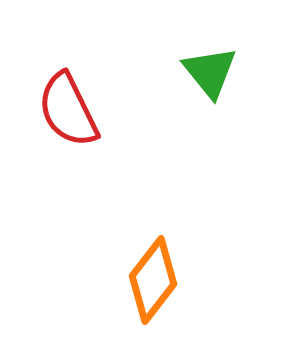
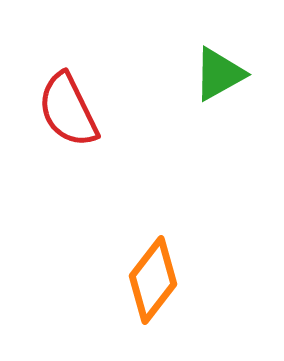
green triangle: moved 9 px right, 2 px down; rotated 40 degrees clockwise
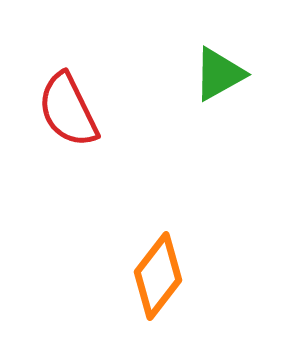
orange diamond: moved 5 px right, 4 px up
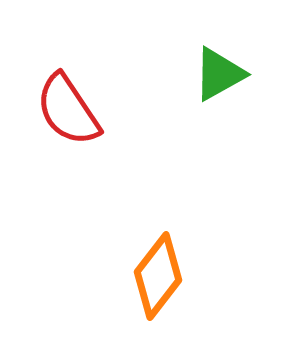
red semicircle: rotated 8 degrees counterclockwise
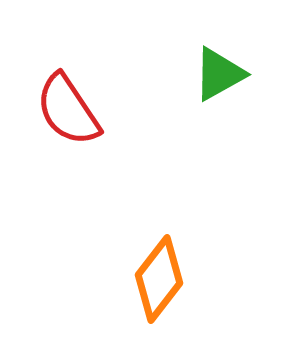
orange diamond: moved 1 px right, 3 px down
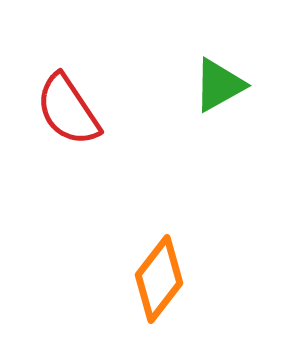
green triangle: moved 11 px down
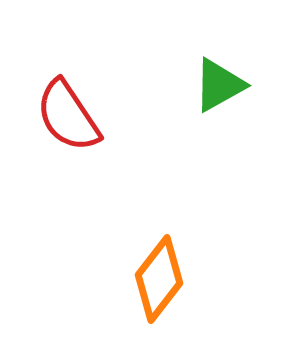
red semicircle: moved 6 px down
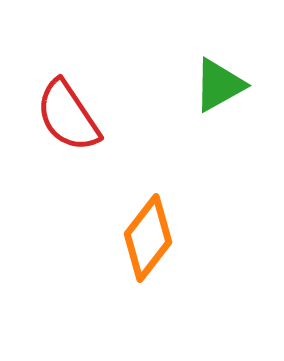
orange diamond: moved 11 px left, 41 px up
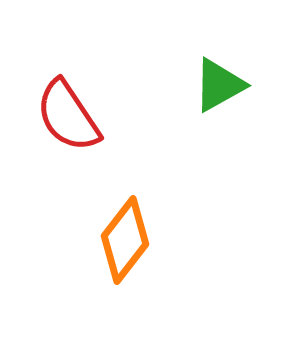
orange diamond: moved 23 px left, 2 px down
